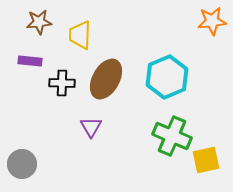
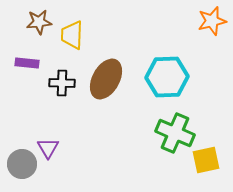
orange star: rotated 8 degrees counterclockwise
yellow trapezoid: moved 8 px left
purple rectangle: moved 3 px left, 2 px down
cyan hexagon: rotated 21 degrees clockwise
purple triangle: moved 43 px left, 21 px down
green cross: moved 3 px right, 3 px up
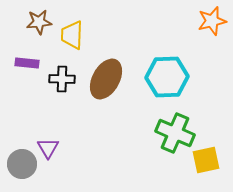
black cross: moved 4 px up
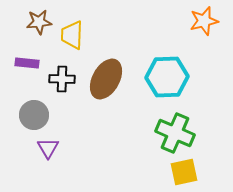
orange star: moved 8 px left
yellow square: moved 22 px left, 12 px down
gray circle: moved 12 px right, 49 px up
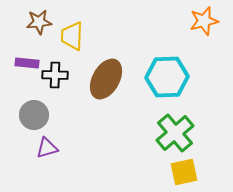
yellow trapezoid: moved 1 px down
black cross: moved 7 px left, 4 px up
green cross: rotated 27 degrees clockwise
purple triangle: moved 1 px left; rotated 45 degrees clockwise
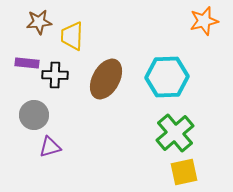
purple triangle: moved 3 px right, 1 px up
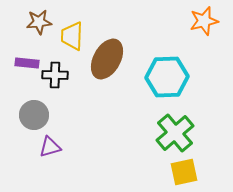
brown ellipse: moved 1 px right, 20 px up
